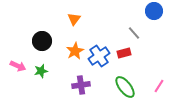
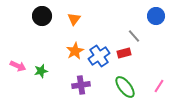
blue circle: moved 2 px right, 5 px down
gray line: moved 3 px down
black circle: moved 25 px up
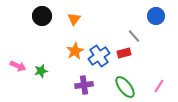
purple cross: moved 3 px right
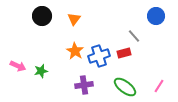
orange star: rotated 12 degrees counterclockwise
blue cross: rotated 15 degrees clockwise
green ellipse: rotated 15 degrees counterclockwise
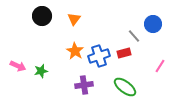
blue circle: moved 3 px left, 8 px down
pink line: moved 1 px right, 20 px up
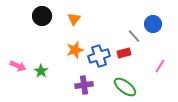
orange star: moved 1 px up; rotated 24 degrees clockwise
green star: rotated 24 degrees counterclockwise
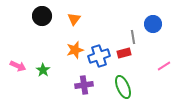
gray line: moved 1 px left, 1 px down; rotated 32 degrees clockwise
pink line: moved 4 px right; rotated 24 degrees clockwise
green star: moved 2 px right, 1 px up
green ellipse: moved 2 px left; rotated 30 degrees clockwise
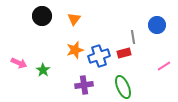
blue circle: moved 4 px right, 1 px down
pink arrow: moved 1 px right, 3 px up
